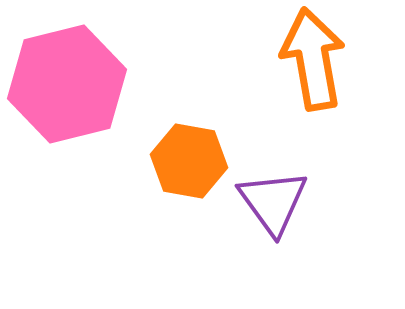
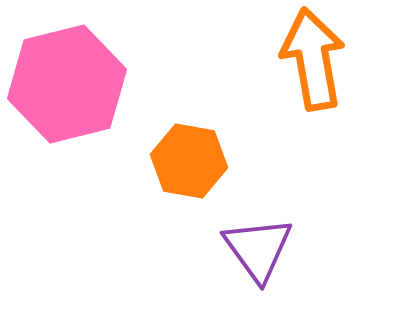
purple triangle: moved 15 px left, 47 px down
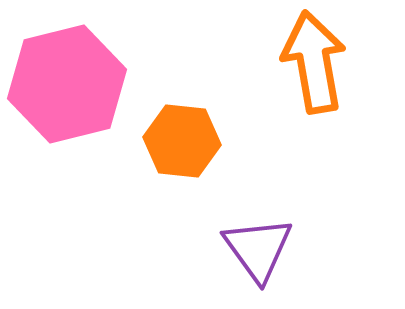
orange arrow: moved 1 px right, 3 px down
orange hexagon: moved 7 px left, 20 px up; rotated 4 degrees counterclockwise
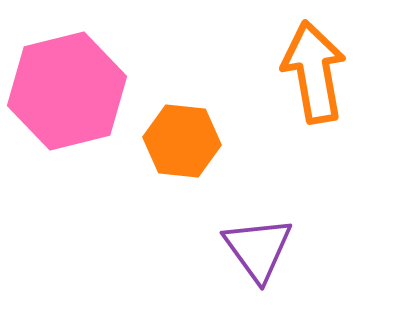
orange arrow: moved 10 px down
pink hexagon: moved 7 px down
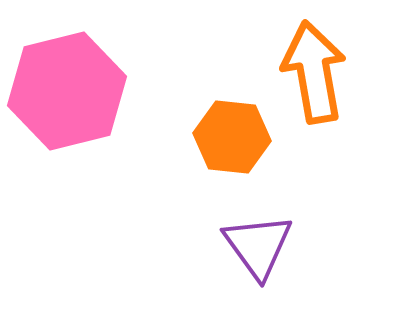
orange hexagon: moved 50 px right, 4 px up
purple triangle: moved 3 px up
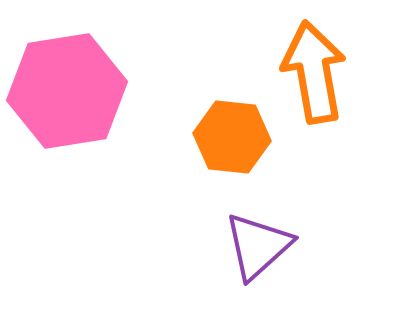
pink hexagon: rotated 5 degrees clockwise
purple triangle: rotated 24 degrees clockwise
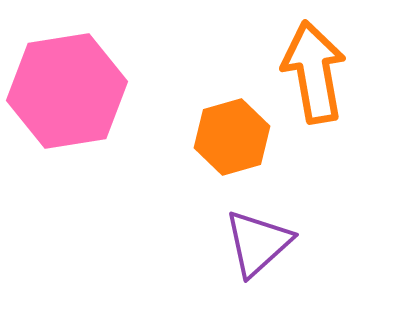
orange hexagon: rotated 22 degrees counterclockwise
purple triangle: moved 3 px up
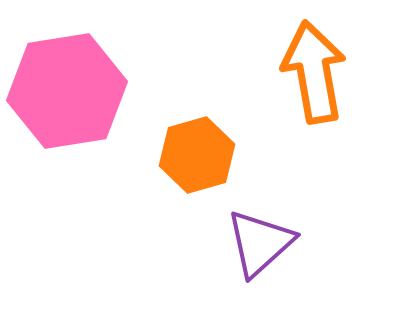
orange hexagon: moved 35 px left, 18 px down
purple triangle: moved 2 px right
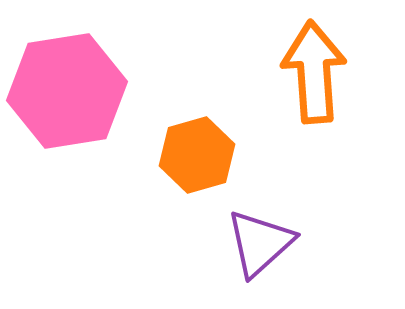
orange arrow: rotated 6 degrees clockwise
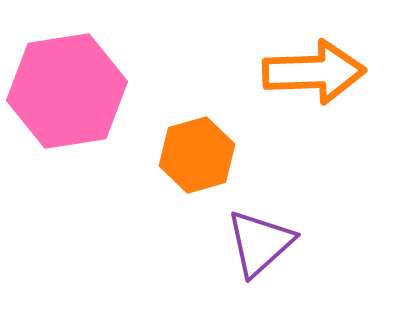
orange arrow: rotated 92 degrees clockwise
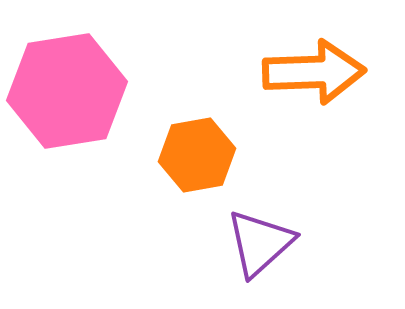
orange hexagon: rotated 6 degrees clockwise
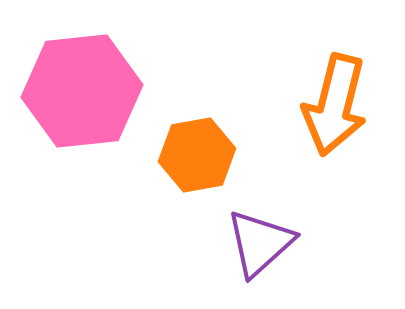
orange arrow: moved 21 px right, 33 px down; rotated 106 degrees clockwise
pink hexagon: moved 15 px right; rotated 3 degrees clockwise
